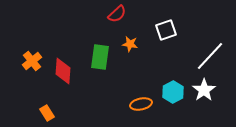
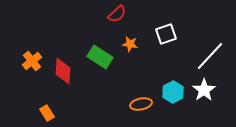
white square: moved 4 px down
green rectangle: rotated 65 degrees counterclockwise
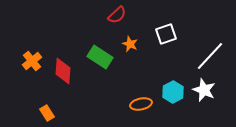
red semicircle: moved 1 px down
orange star: rotated 14 degrees clockwise
white star: rotated 15 degrees counterclockwise
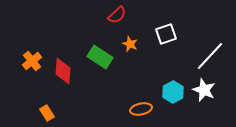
orange ellipse: moved 5 px down
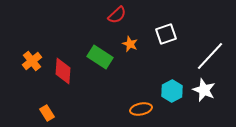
cyan hexagon: moved 1 px left, 1 px up
